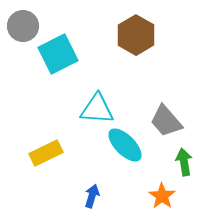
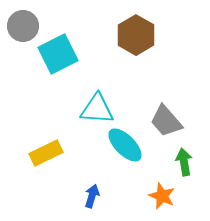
orange star: rotated 12 degrees counterclockwise
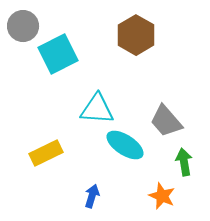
cyan ellipse: rotated 12 degrees counterclockwise
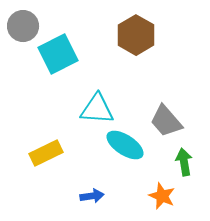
blue arrow: rotated 65 degrees clockwise
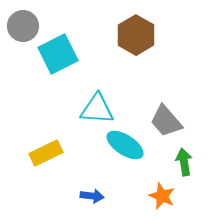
blue arrow: rotated 15 degrees clockwise
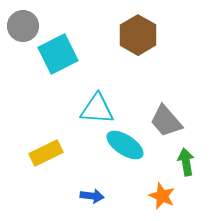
brown hexagon: moved 2 px right
green arrow: moved 2 px right
